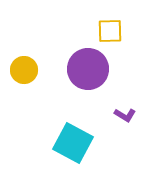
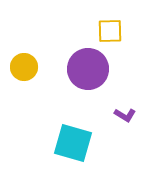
yellow circle: moved 3 px up
cyan square: rotated 12 degrees counterclockwise
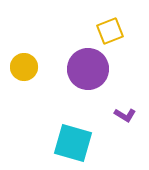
yellow square: rotated 20 degrees counterclockwise
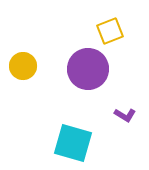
yellow circle: moved 1 px left, 1 px up
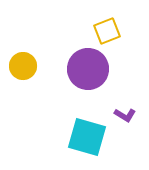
yellow square: moved 3 px left
cyan square: moved 14 px right, 6 px up
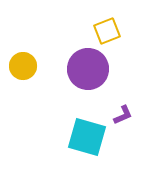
purple L-shape: moved 2 px left; rotated 55 degrees counterclockwise
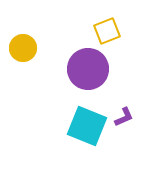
yellow circle: moved 18 px up
purple L-shape: moved 1 px right, 2 px down
cyan square: moved 11 px up; rotated 6 degrees clockwise
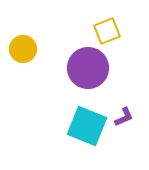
yellow circle: moved 1 px down
purple circle: moved 1 px up
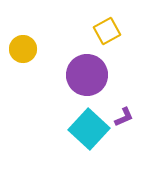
yellow square: rotated 8 degrees counterclockwise
purple circle: moved 1 px left, 7 px down
cyan square: moved 2 px right, 3 px down; rotated 21 degrees clockwise
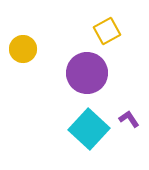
purple circle: moved 2 px up
purple L-shape: moved 5 px right, 2 px down; rotated 100 degrees counterclockwise
